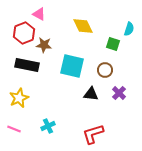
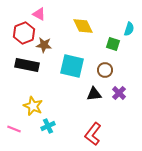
black triangle: moved 3 px right; rotated 14 degrees counterclockwise
yellow star: moved 14 px right, 8 px down; rotated 24 degrees counterclockwise
red L-shape: rotated 35 degrees counterclockwise
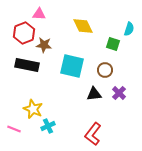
pink triangle: rotated 24 degrees counterclockwise
yellow star: moved 3 px down
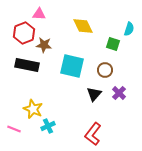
black triangle: rotated 42 degrees counterclockwise
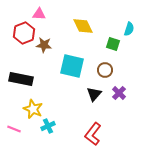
black rectangle: moved 6 px left, 14 px down
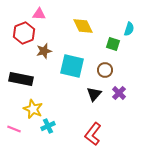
brown star: moved 6 px down; rotated 21 degrees counterclockwise
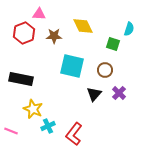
brown star: moved 10 px right, 15 px up; rotated 14 degrees clockwise
pink line: moved 3 px left, 2 px down
red L-shape: moved 19 px left
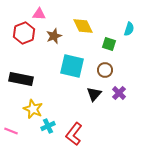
brown star: rotated 21 degrees counterclockwise
green square: moved 4 px left
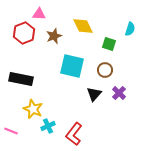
cyan semicircle: moved 1 px right
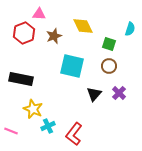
brown circle: moved 4 px right, 4 px up
